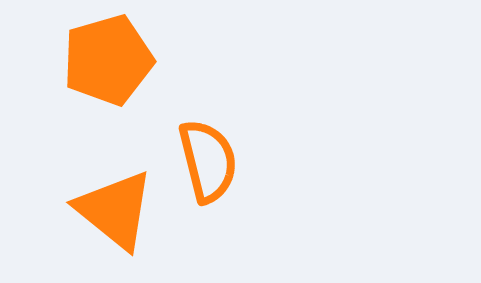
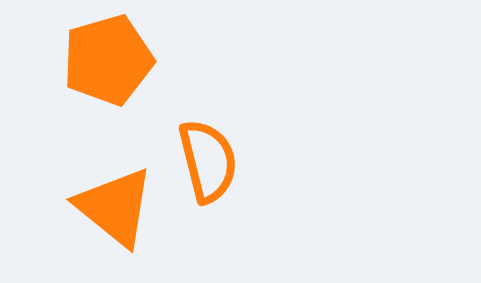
orange triangle: moved 3 px up
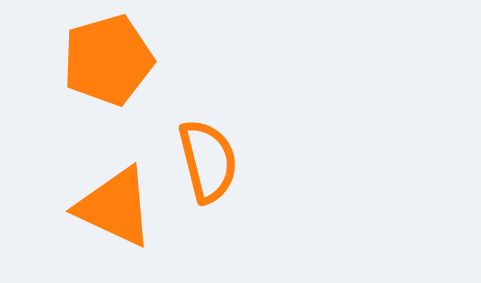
orange triangle: rotated 14 degrees counterclockwise
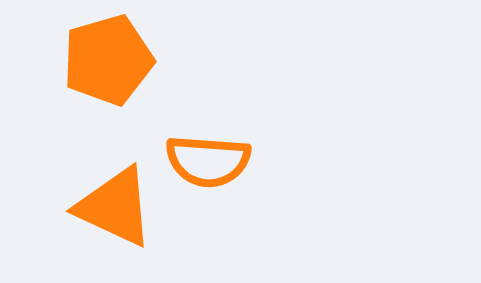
orange semicircle: rotated 108 degrees clockwise
